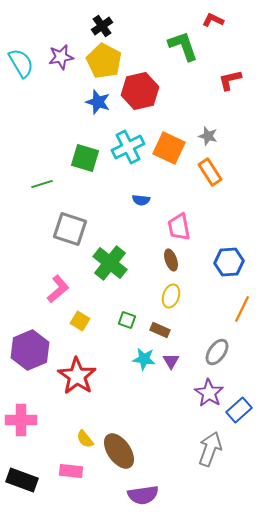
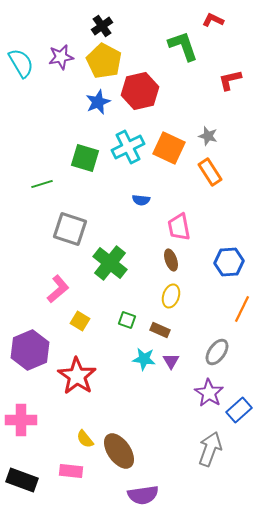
blue star at (98, 102): rotated 30 degrees clockwise
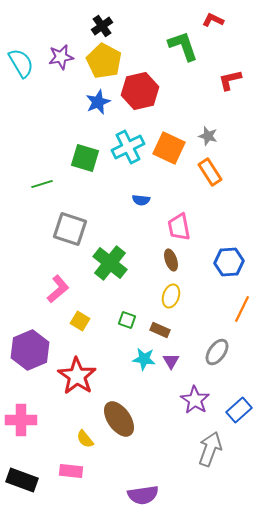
purple star at (209, 393): moved 14 px left, 7 px down
brown ellipse at (119, 451): moved 32 px up
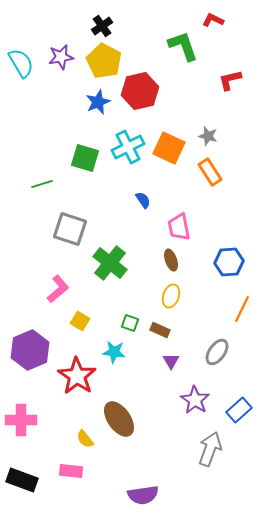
blue semicircle at (141, 200): moved 2 px right; rotated 132 degrees counterclockwise
green square at (127, 320): moved 3 px right, 3 px down
cyan star at (144, 359): moved 30 px left, 7 px up
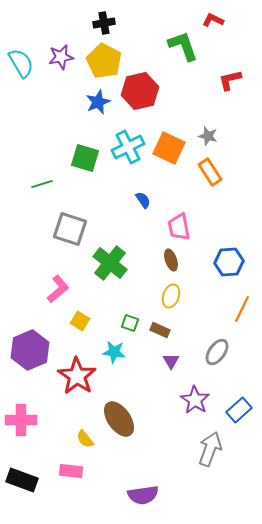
black cross at (102, 26): moved 2 px right, 3 px up; rotated 25 degrees clockwise
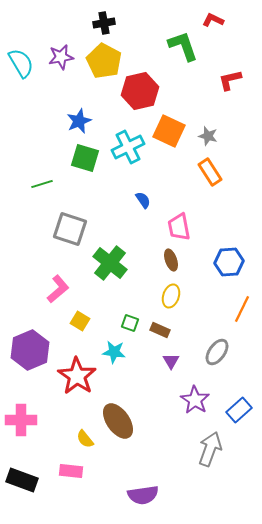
blue star at (98, 102): moved 19 px left, 19 px down
orange square at (169, 148): moved 17 px up
brown ellipse at (119, 419): moved 1 px left, 2 px down
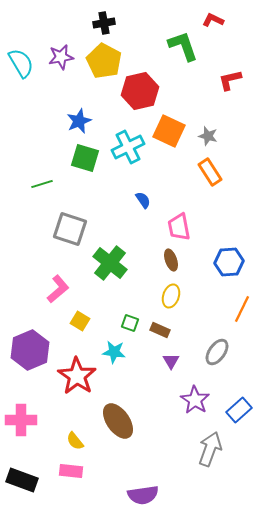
yellow semicircle at (85, 439): moved 10 px left, 2 px down
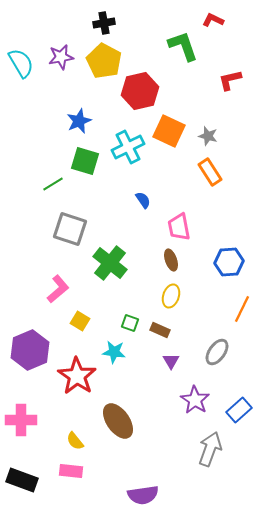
green square at (85, 158): moved 3 px down
green line at (42, 184): moved 11 px right; rotated 15 degrees counterclockwise
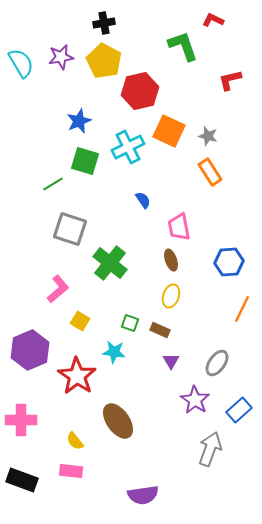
gray ellipse at (217, 352): moved 11 px down
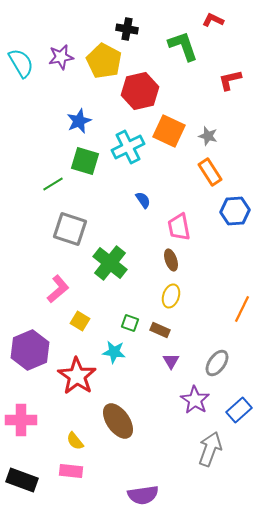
black cross at (104, 23): moved 23 px right, 6 px down; rotated 20 degrees clockwise
blue hexagon at (229, 262): moved 6 px right, 51 px up
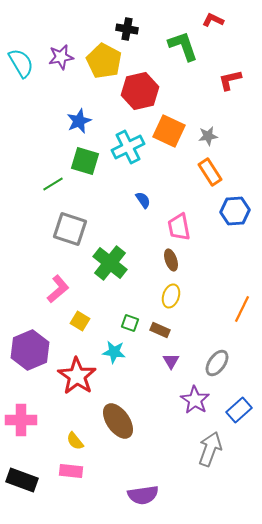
gray star at (208, 136): rotated 24 degrees counterclockwise
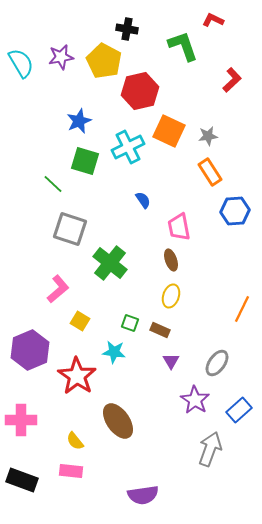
red L-shape at (230, 80): moved 2 px right; rotated 150 degrees clockwise
green line at (53, 184): rotated 75 degrees clockwise
